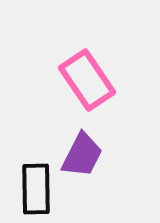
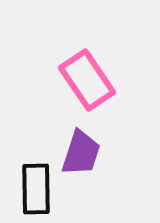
purple trapezoid: moved 1 px left, 2 px up; rotated 9 degrees counterclockwise
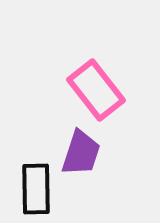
pink rectangle: moved 9 px right, 10 px down; rotated 4 degrees counterclockwise
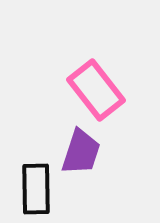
purple trapezoid: moved 1 px up
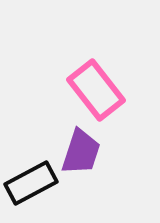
black rectangle: moved 5 px left, 6 px up; rotated 63 degrees clockwise
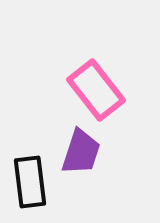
black rectangle: moved 1 px left, 1 px up; rotated 69 degrees counterclockwise
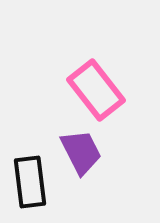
purple trapezoid: rotated 45 degrees counterclockwise
